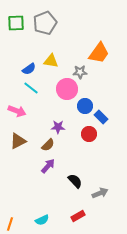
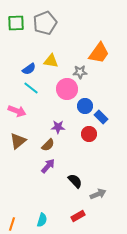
brown triangle: rotated 12 degrees counterclockwise
gray arrow: moved 2 px left, 1 px down
cyan semicircle: rotated 48 degrees counterclockwise
orange line: moved 2 px right
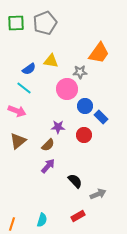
cyan line: moved 7 px left
red circle: moved 5 px left, 1 px down
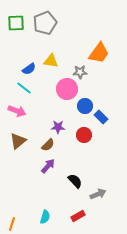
cyan semicircle: moved 3 px right, 3 px up
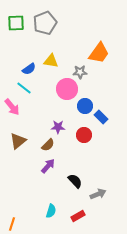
pink arrow: moved 5 px left, 4 px up; rotated 30 degrees clockwise
cyan semicircle: moved 6 px right, 6 px up
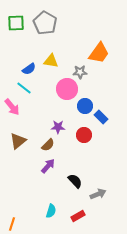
gray pentagon: rotated 20 degrees counterclockwise
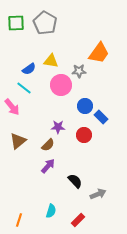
gray star: moved 1 px left, 1 px up
pink circle: moved 6 px left, 4 px up
red rectangle: moved 4 px down; rotated 16 degrees counterclockwise
orange line: moved 7 px right, 4 px up
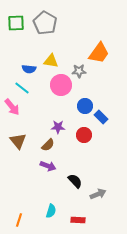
blue semicircle: rotated 40 degrees clockwise
cyan line: moved 2 px left
brown triangle: rotated 30 degrees counterclockwise
purple arrow: rotated 70 degrees clockwise
red rectangle: rotated 48 degrees clockwise
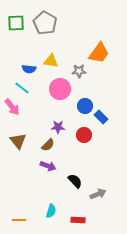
pink circle: moved 1 px left, 4 px down
orange line: rotated 72 degrees clockwise
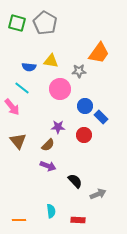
green square: moved 1 px right; rotated 18 degrees clockwise
blue semicircle: moved 2 px up
cyan semicircle: rotated 24 degrees counterclockwise
